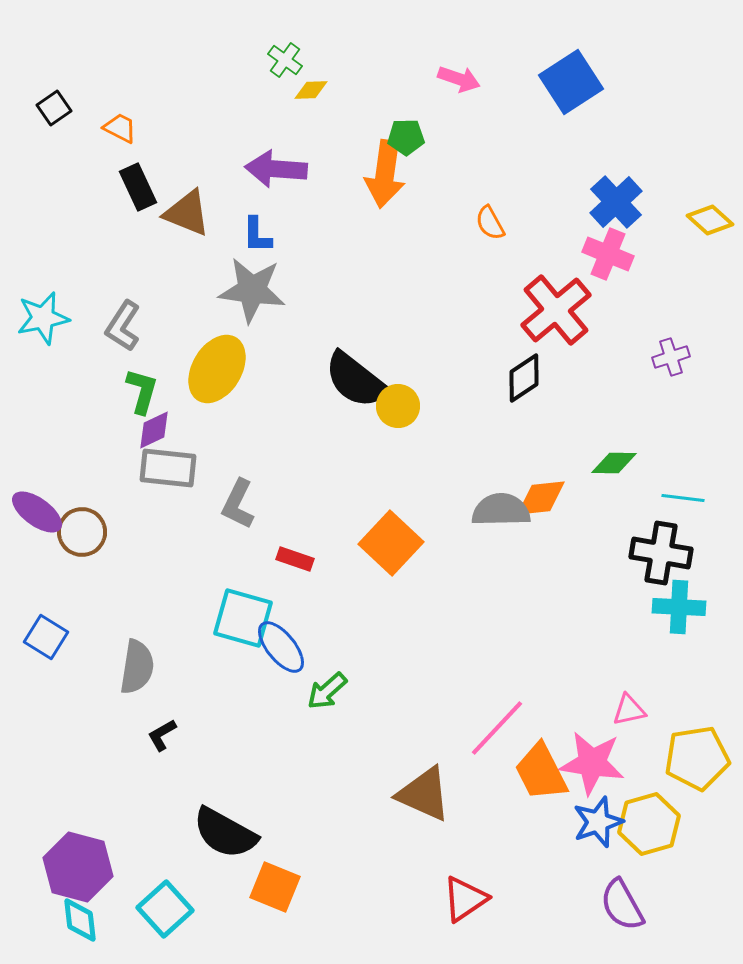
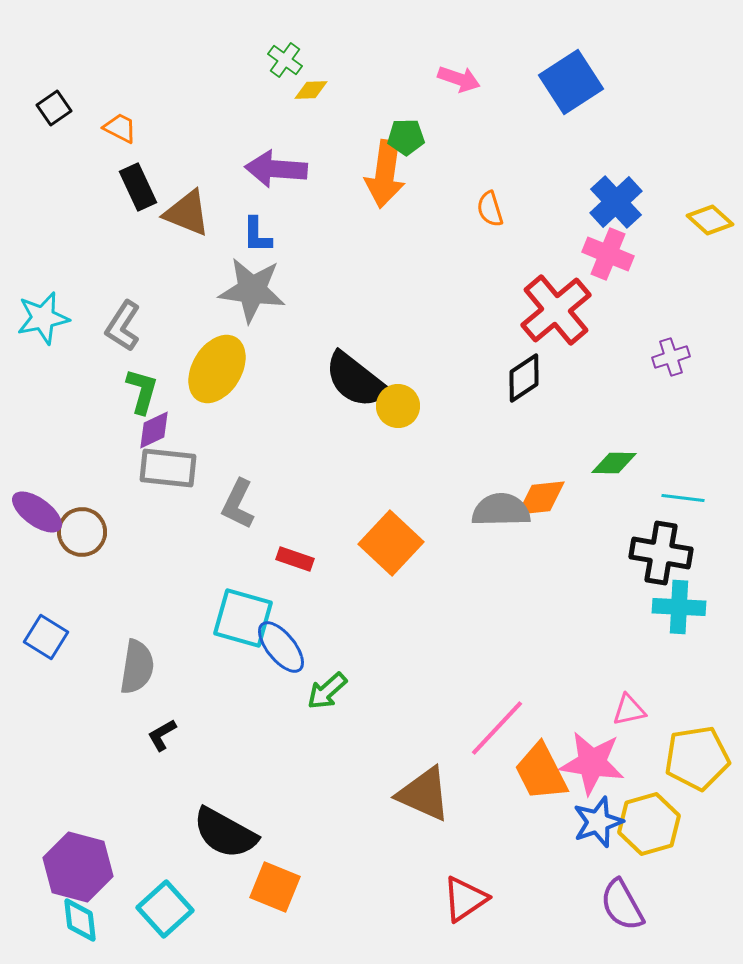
orange semicircle at (490, 223): moved 14 px up; rotated 12 degrees clockwise
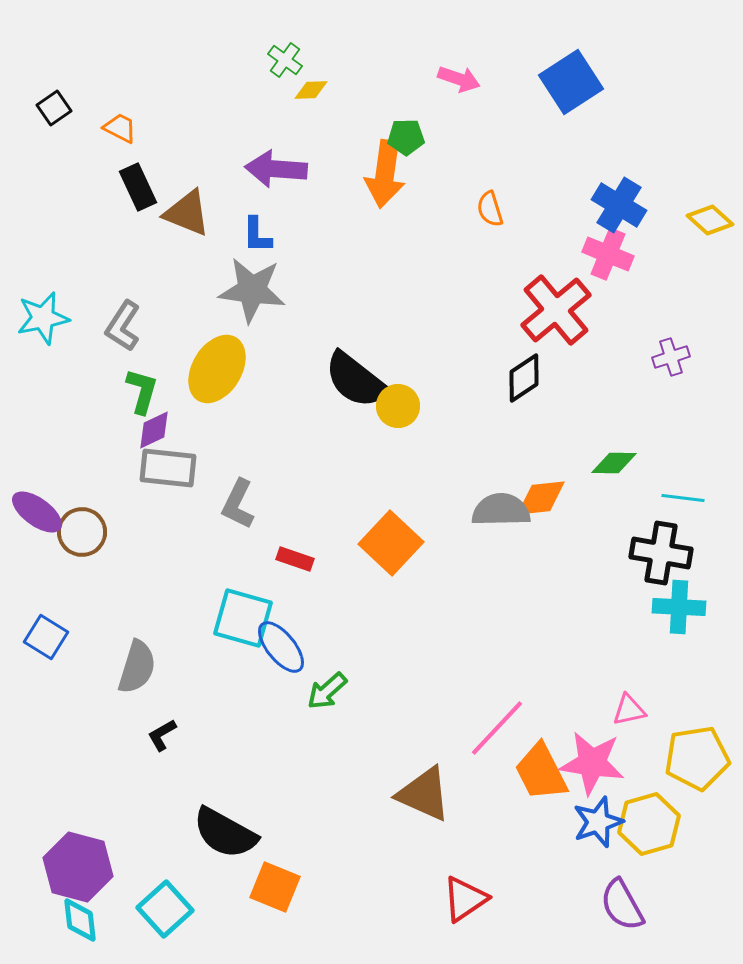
blue cross at (616, 202): moved 3 px right, 3 px down; rotated 16 degrees counterclockwise
gray semicircle at (137, 667): rotated 8 degrees clockwise
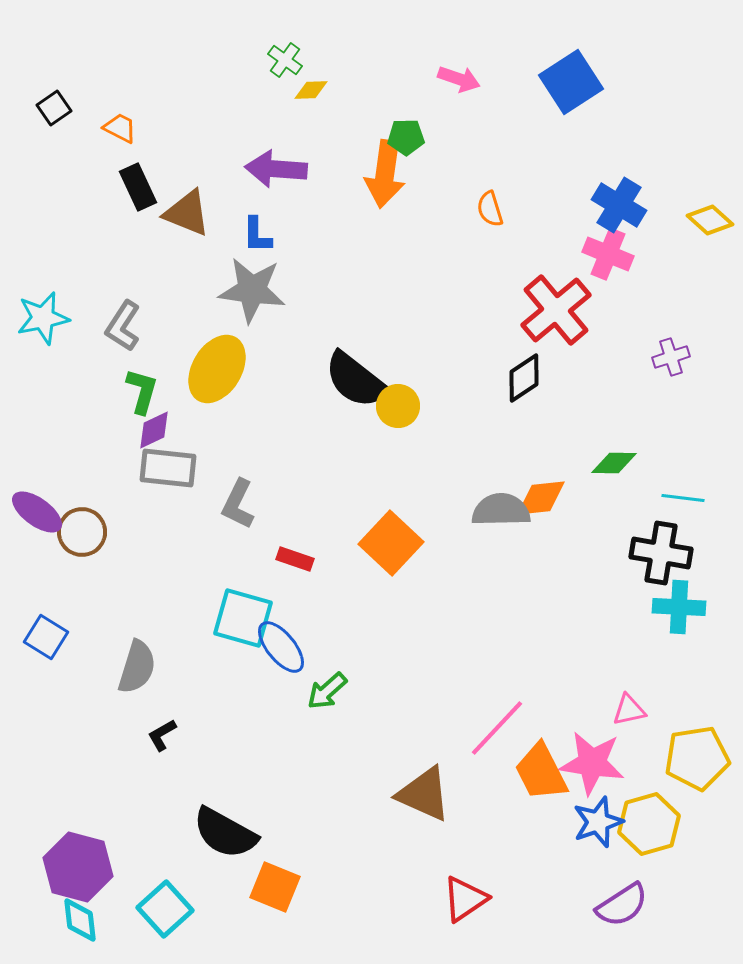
purple semicircle at (622, 905): rotated 94 degrees counterclockwise
